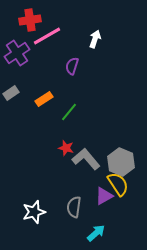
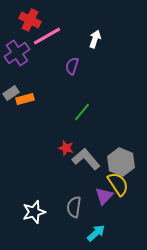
red cross: rotated 35 degrees clockwise
orange rectangle: moved 19 px left; rotated 18 degrees clockwise
green line: moved 13 px right
purple triangle: rotated 18 degrees counterclockwise
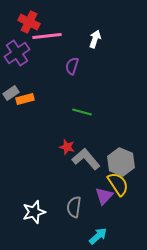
red cross: moved 1 px left, 2 px down
pink line: rotated 24 degrees clockwise
green line: rotated 66 degrees clockwise
red star: moved 1 px right, 1 px up
cyan arrow: moved 2 px right, 3 px down
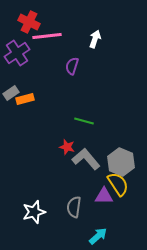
green line: moved 2 px right, 9 px down
purple triangle: rotated 48 degrees clockwise
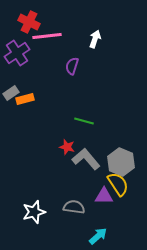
gray semicircle: rotated 90 degrees clockwise
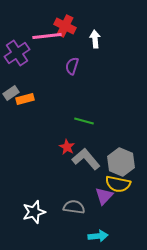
red cross: moved 36 px right, 4 px down
white arrow: rotated 24 degrees counterclockwise
red star: rotated 14 degrees clockwise
yellow semicircle: rotated 135 degrees clockwise
purple triangle: rotated 48 degrees counterclockwise
cyan arrow: rotated 36 degrees clockwise
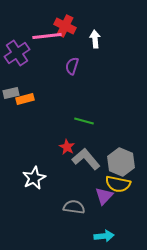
gray rectangle: rotated 21 degrees clockwise
white star: moved 34 px up; rotated 10 degrees counterclockwise
cyan arrow: moved 6 px right
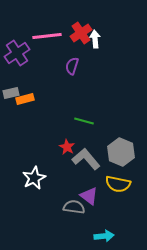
red cross: moved 16 px right, 7 px down; rotated 30 degrees clockwise
gray hexagon: moved 10 px up
purple triangle: moved 15 px left; rotated 36 degrees counterclockwise
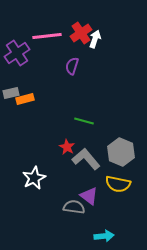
white arrow: rotated 24 degrees clockwise
